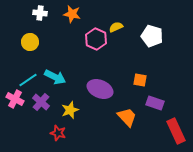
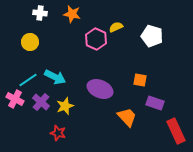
yellow star: moved 5 px left, 4 px up
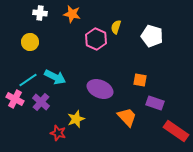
yellow semicircle: rotated 48 degrees counterclockwise
yellow star: moved 11 px right, 13 px down
red rectangle: rotated 30 degrees counterclockwise
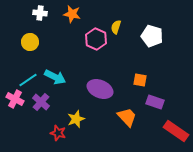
purple rectangle: moved 1 px up
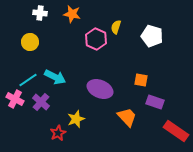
orange square: moved 1 px right
red star: rotated 28 degrees clockwise
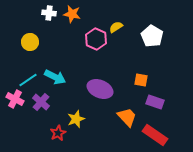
white cross: moved 9 px right
yellow semicircle: rotated 40 degrees clockwise
white pentagon: rotated 15 degrees clockwise
red rectangle: moved 21 px left, 4 px down
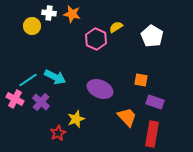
yellow circle: moved 2 px right, 16 px up
red rectangle: moved 3 px left, 1 px up; rotated 65 degrees clockwise
